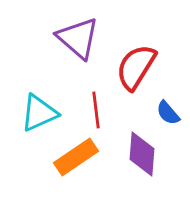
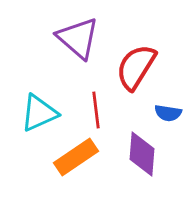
blue semicircle: rotated 40 degrees counterclockwise
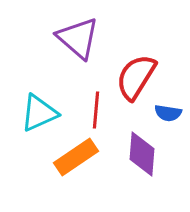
red semicircle: moved 10 px down
red line: rotated 12 degrees clockwise
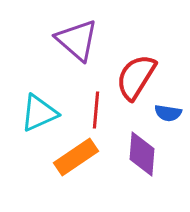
purple triangle: moved 1 px left, 2 px down
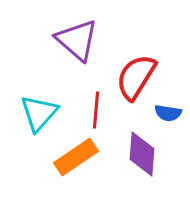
cyan triangle: rotated 24 degrees counterclockwise
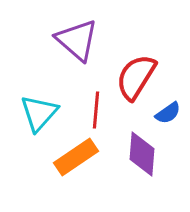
blue semicircle: rotated 44 degrees counterclockwise
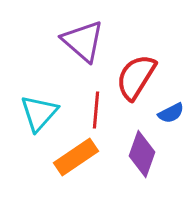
purple triangle: moved 6 px right, 1 px down
blue semicircle: moved 3 px right; rotated 8 degrees clockwise
purple diamond: rotated 15 degrees clockwise
